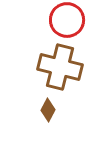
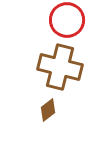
brown diamond: rotated 25 degrees clockwise
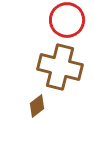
brown diamond: moved 11 px left, 4 px up
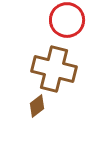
brown cross: moved 6 px left, 2 px down
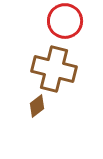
red circle: moved 2 px left, 1 px down
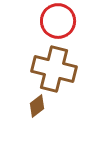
red circle: moved 7 px left
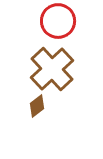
brown cross: moved 2 px left; rotated 33 degrees clockwise
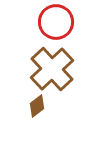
red circle: moved 2 px left, 1 px down
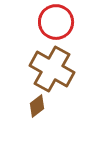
brown cross: rotated 18 degrees counterclockwise
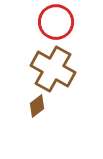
brown cross: moved 1 px right
